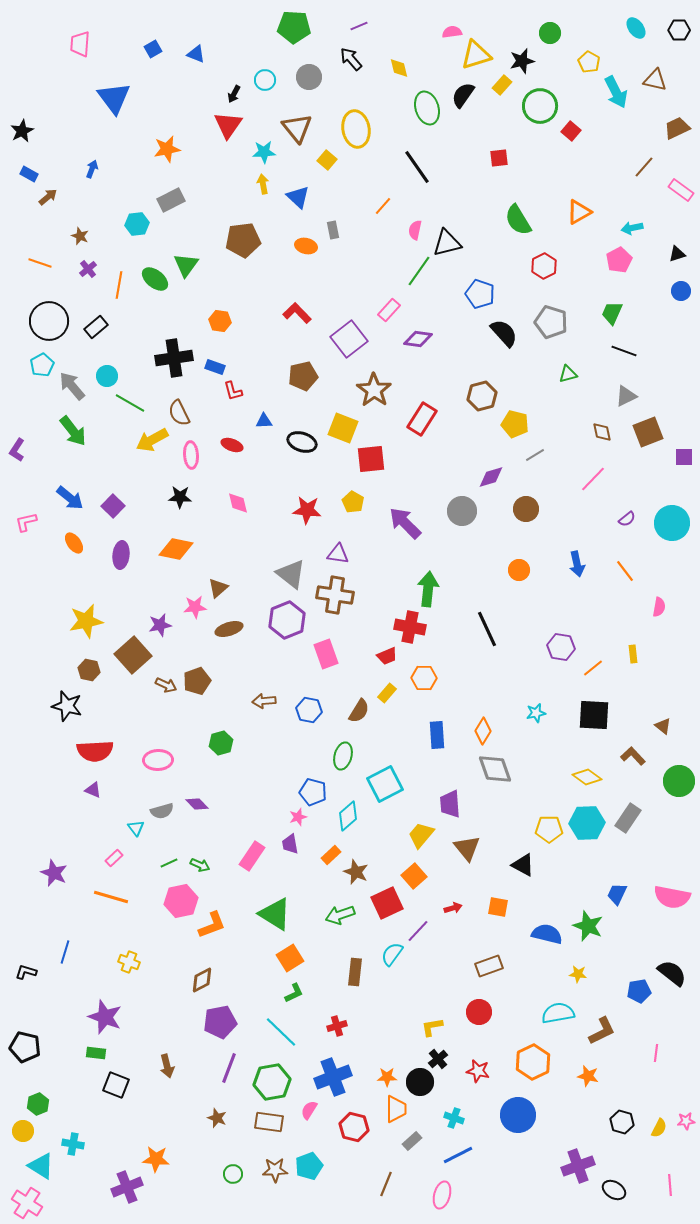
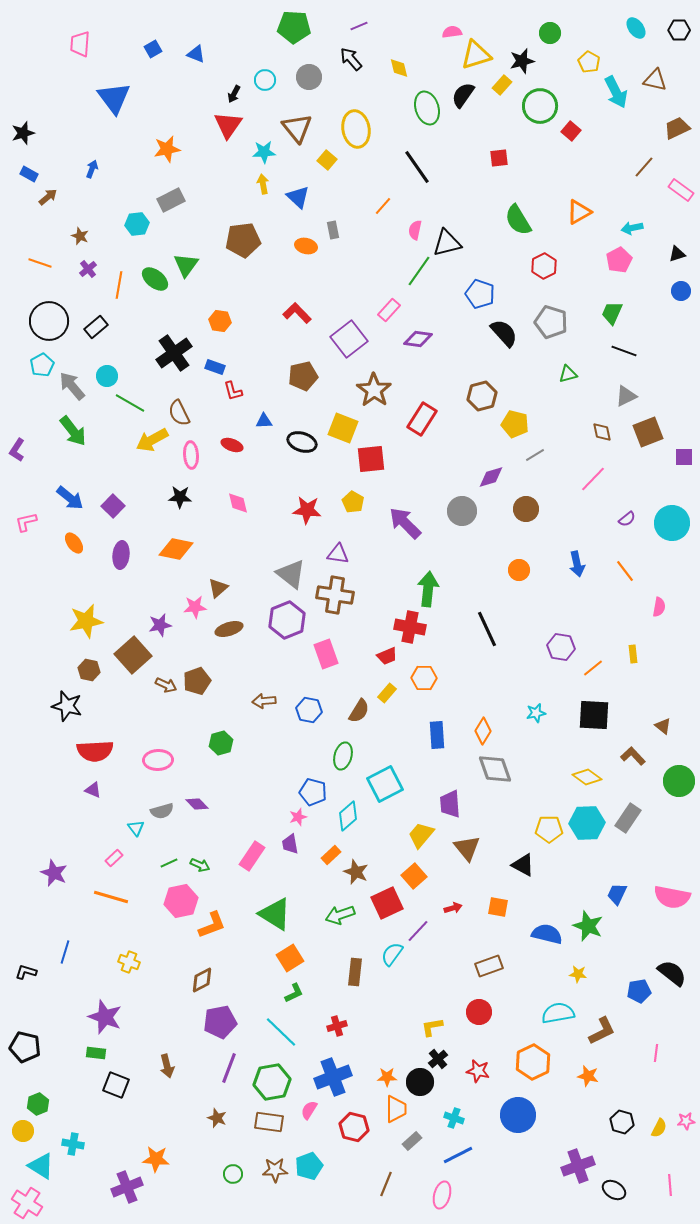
black star at (22, 131): moved 1 px right, 2 px down; rotated 10 degrees clockwise
black cross at (174, 358): moved 5 px up; rotated 27 degrees counterclockwise
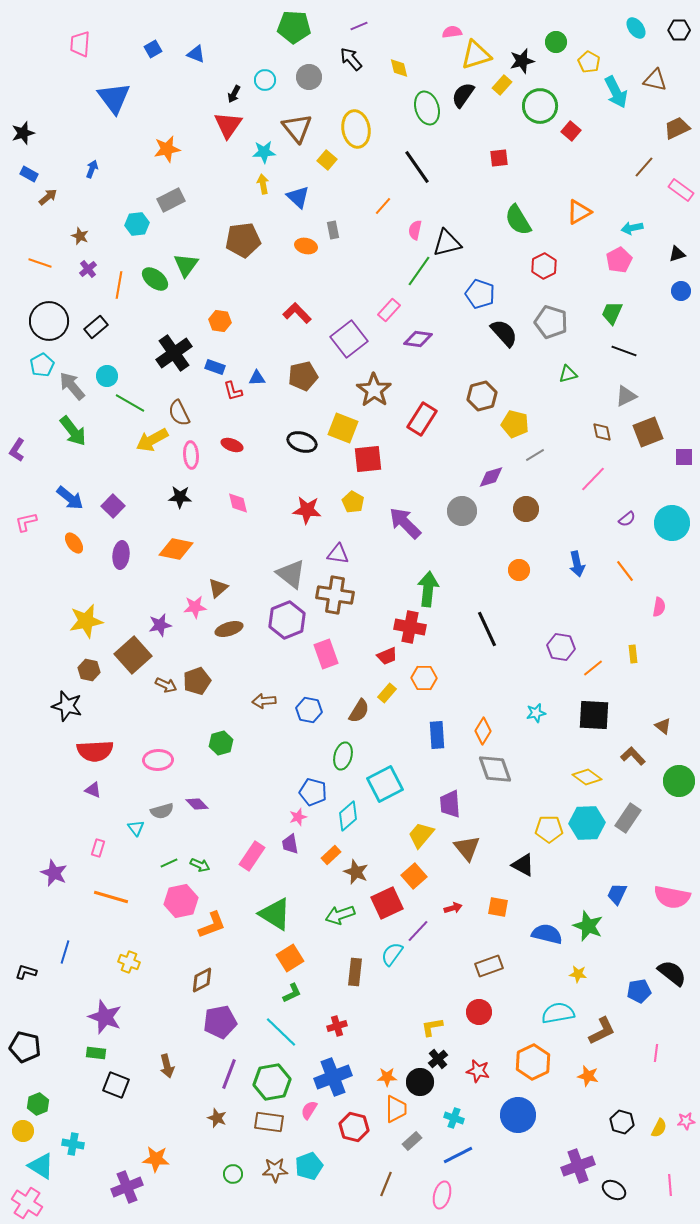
green circle at (550, 33): moved 6 px right, 9 px down
blue triangle at (264, 421): moved 7 px left, 43 px up
red square at (371, 459): moved 3 px left
pink rectangle at (114, 858): moved 16 px left, 10 px up; rotated 30 degrees counterclockwise
green L-shape at (294, 993): moved 2 px left
purple line at (229, 1068): moved 6 px down
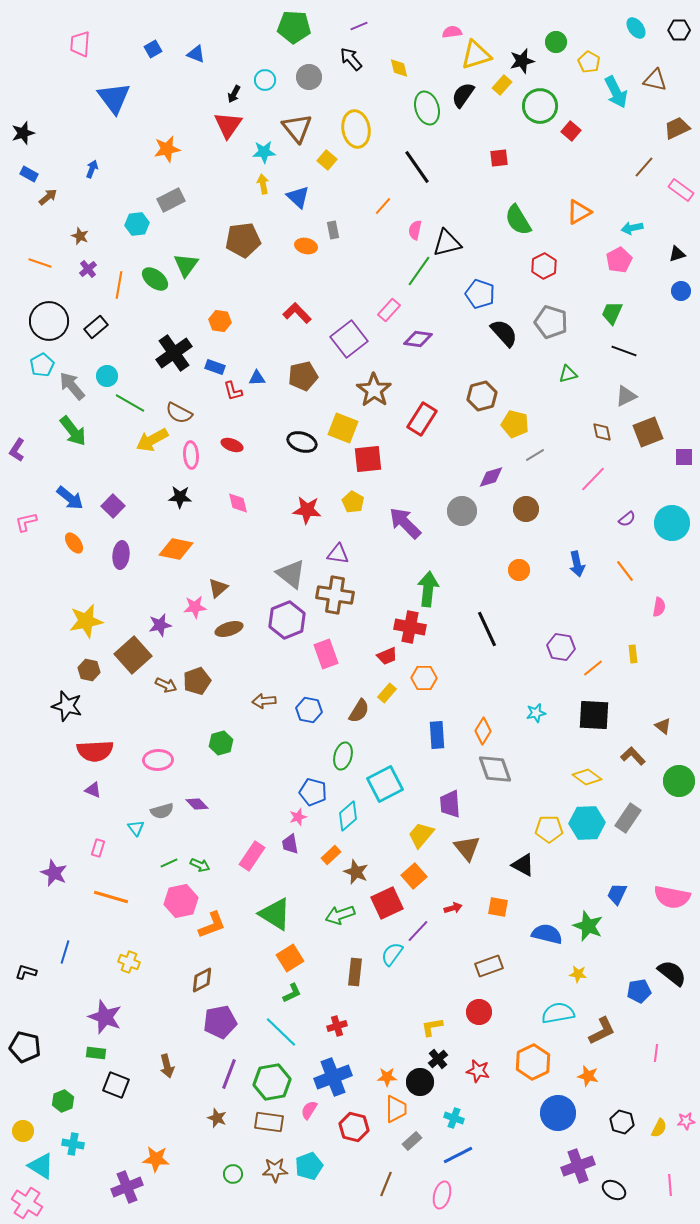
brown semicircle at (179, 413): rotated 36 degrees counterclockwise
green hexagon at (38, 1104): moved 25 px right, 3 px up
blue circle at (518, 1115): moved 40 px right, 2 px up
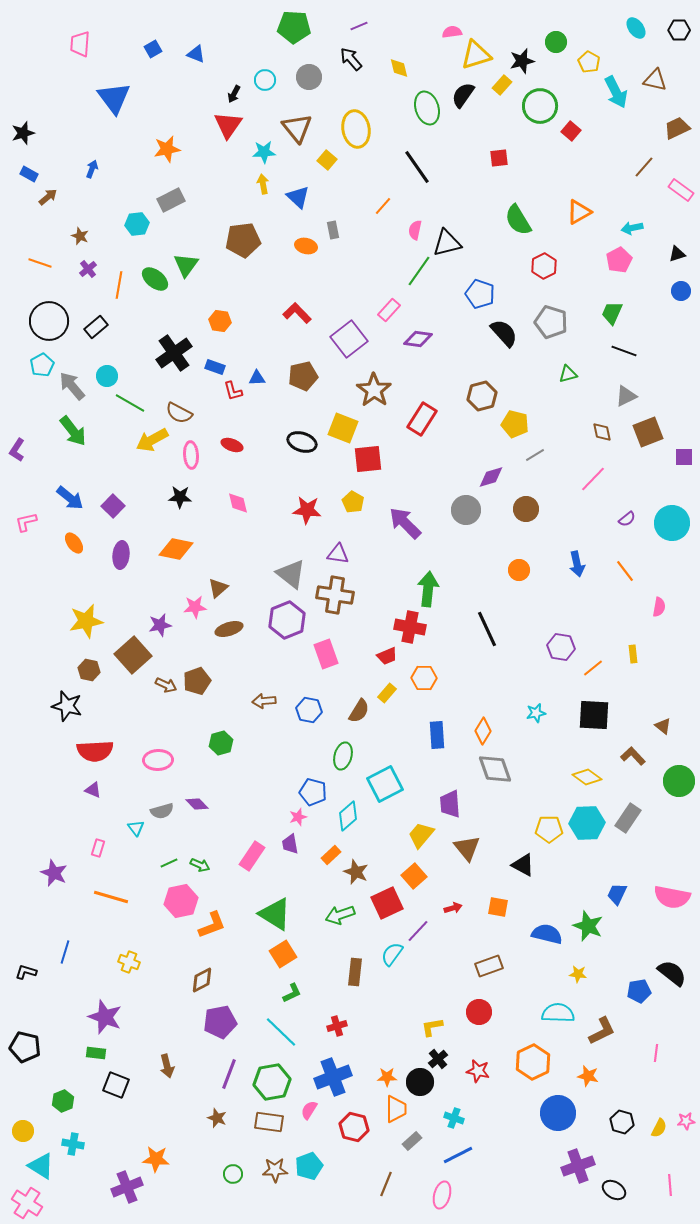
gray circle at (462, 511): moved 4 px right, 1 px up
orange square at (290, 958): moved 7 px left, 4 px up
cyan semicircle at (558, 1013): rotated 12 degrees clockwise
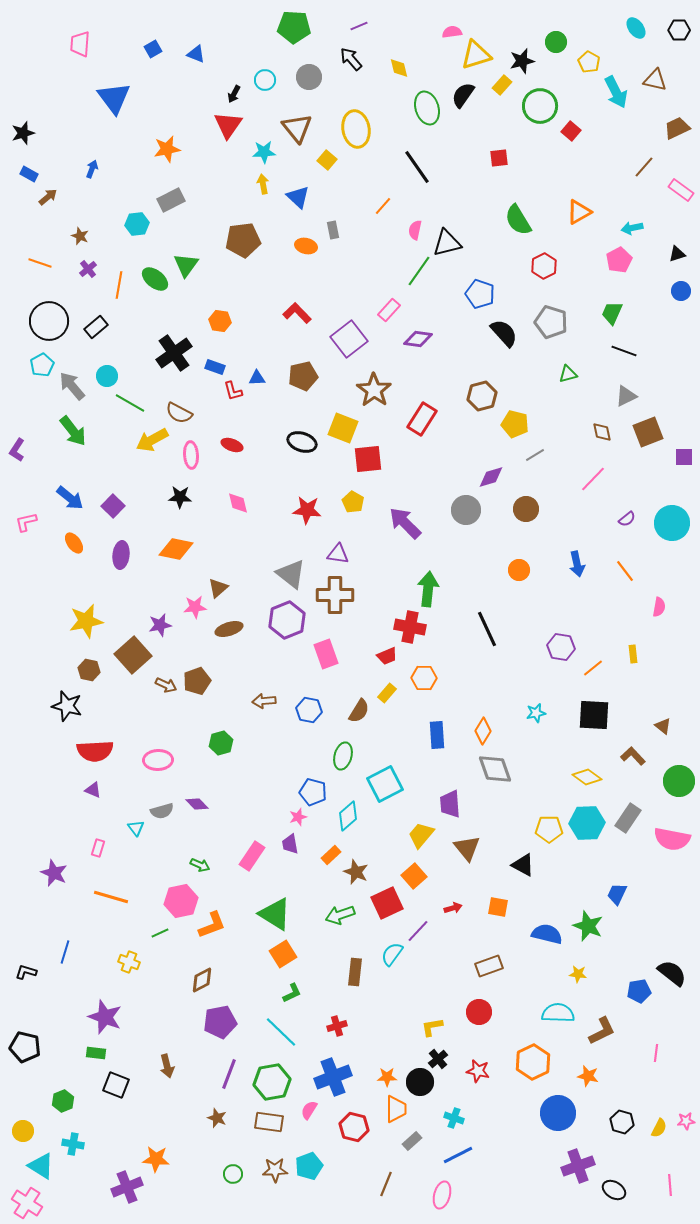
brown cross at (335, 595): rotated 9 degrees counterclockwise
green line at (169, 863): moved 9 px left, 70 px down
pink semicircle at (672, 897): moved 58 px up
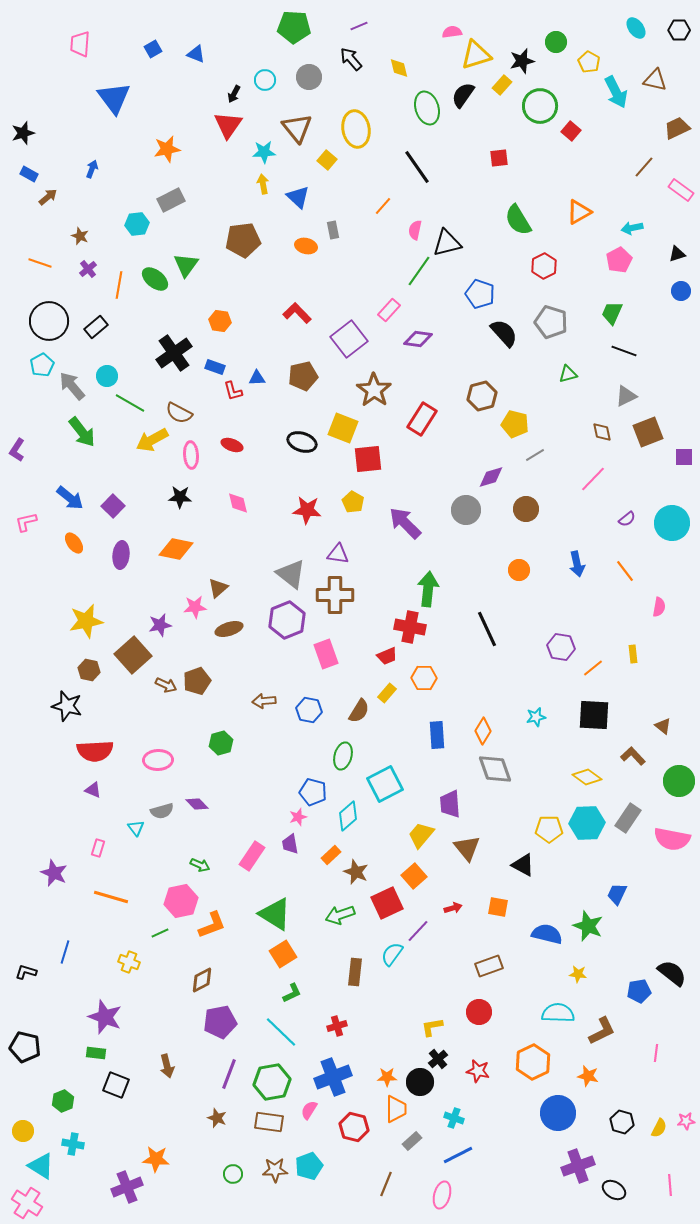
green arrow at (73, 431): moved 9 px right, 1 px down
cyan star at (536, 713): moved 4 px down
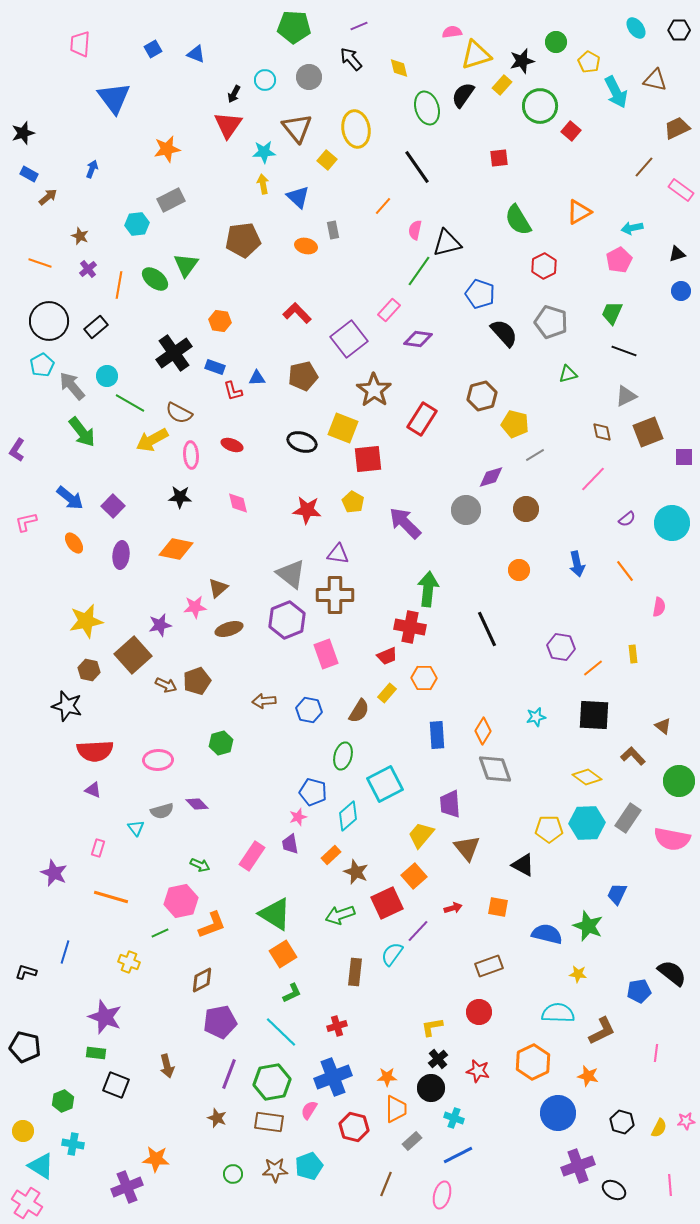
black circle at (420, 1082): moved 11 px right, 6 px down
